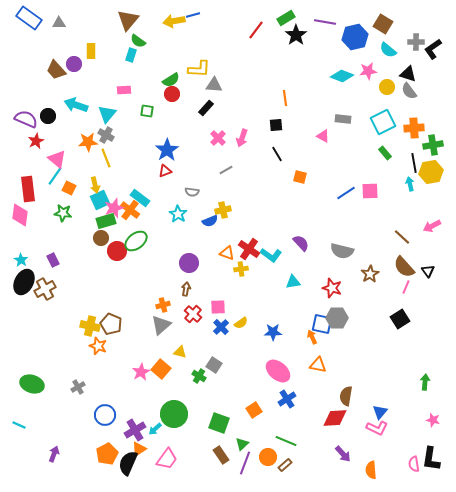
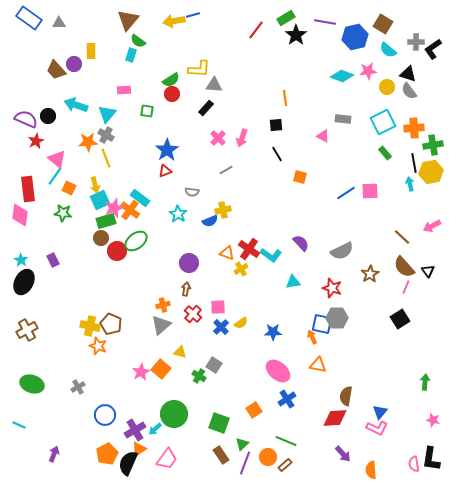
gray semicircle at (342, 251): rotated 40 degrees counterclockwise
yellow cross at (241, 269): rotated 24 degrees counterclockwise
brown cross at (45, 289): moved 18 px left, 41 px down
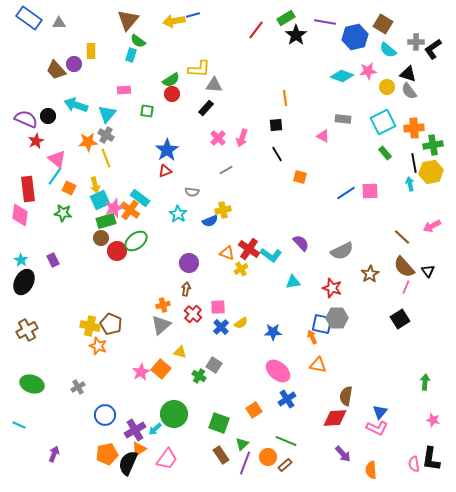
orange pentagon at (107, 454): rotated 15 degrees clockwise
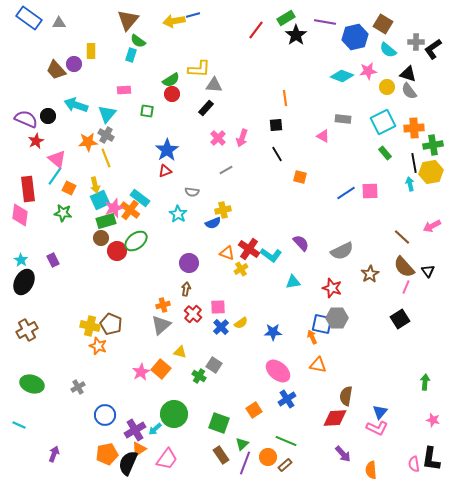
blue semicircle at (210, 221): moved 3 px right, 2 px down
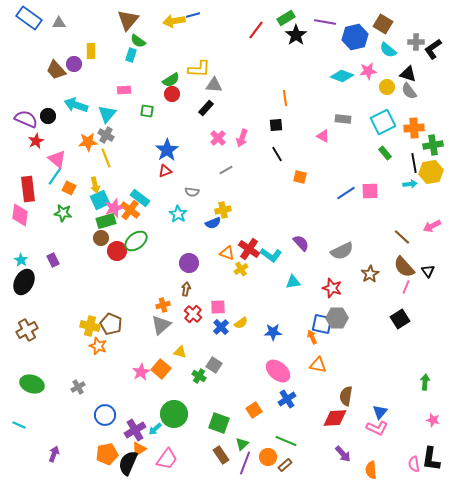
cyan arrow at (410, 184): rotated 96 degrees clockwise
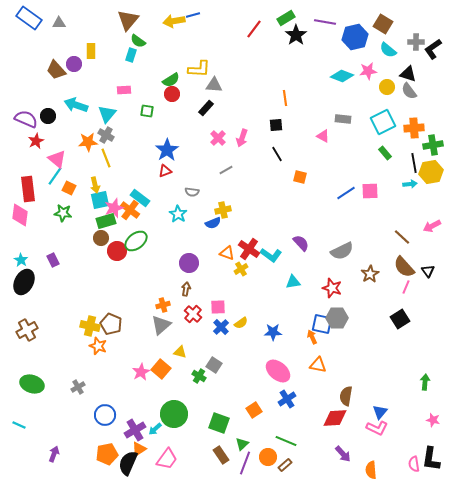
red line at (256, 30): moved 2 px left, 1 px up
cyan square at (100, 200): rotated 12 degrees clockwise
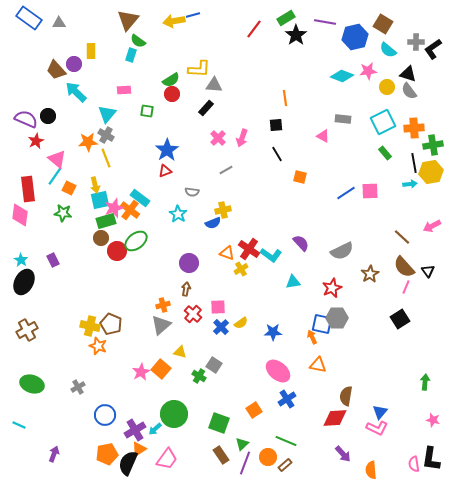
cyan arrow at (76, 105): moved 13 px up; rotated 25 degrees clockwise
red star at (332, 288): rotated 30 degrees clockwise
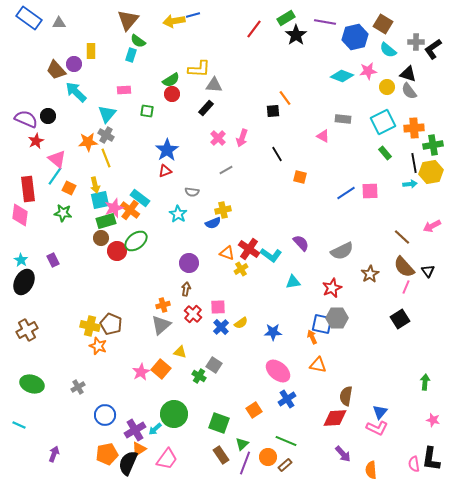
orange line at (285, 98): rotated 28 degrees counterclockwise
black square at (276, 125): moved 3 px left, 14 px up
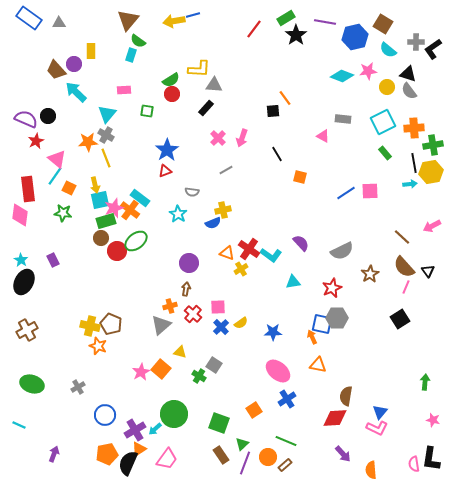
orange cross at (163, 305): moved 7 px right, 1 px down
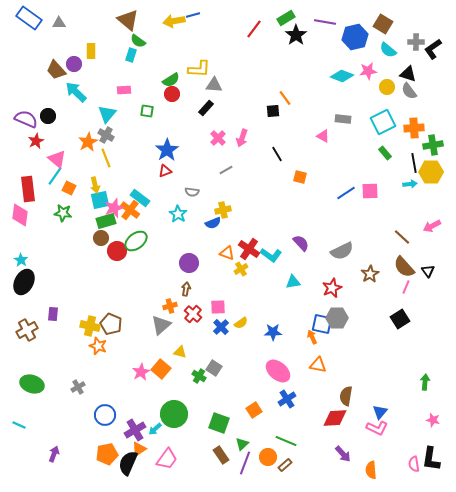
brown triangle at (128, 20): rotated 30 degrees counterclockwise
orange star at (88, 142): rotated 24 degrees counterclockwise
yellow hexagon at (431, 172): rotated 10 degrees clockwise
purple rectangle at (53, 260): moved 54 px down; rotated 32 degrees clockwise
gray square at (214, 365): moved 3 px down
